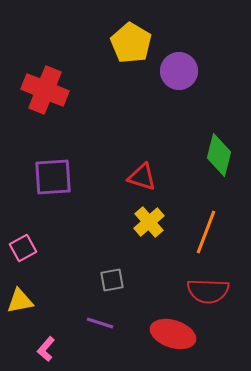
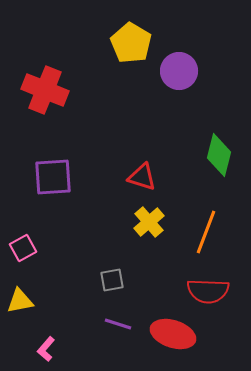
purple line: moved 18 px right, 1 px down
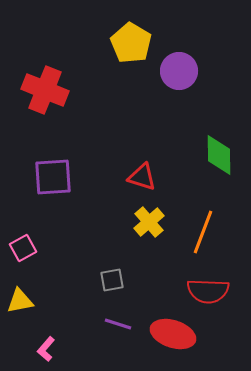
green diamond: rotated 15 degrees counterclockwise
orange line: moved 3 px left
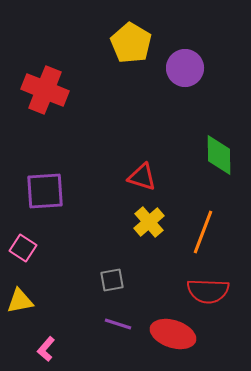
purple circle: moved 6 px right, 3 px up
purple square: moved 8 px left, 14 px down
pink square: rotated 28 degrees counterclockwise
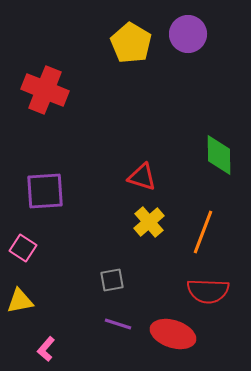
purple circle: moved 3 px right, 34 px up
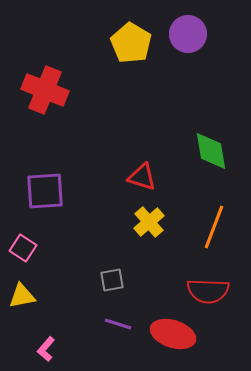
green diamond: moved 8 px left, 4 px up; rotated 9 degrees counterclockwise
orange line: moved 11 px right, 5 px up
yellow triangle: moved 2 px right, 5 px up
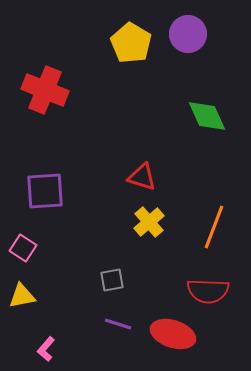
green diamond: moved 4 px left, 35 px up; rotated 15 degrees counterclockwise
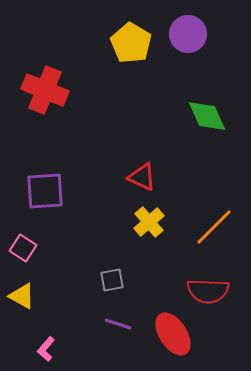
red triangle: rotated 8 degrees clockwise
orange line: rotated 24 degrees clockwise
yellow triangle: rotated 40 degrees clockwise
red ellipse: rotated 39 degrees clockwise
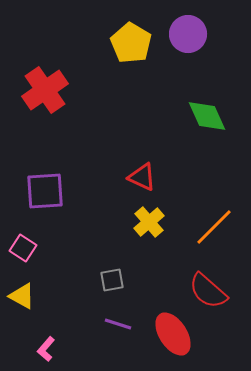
red cross: rotated 33 degrees clockwise
red semicircle: rotated 39 degrees clockwise
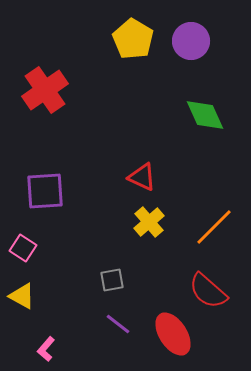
purple circle: moved 3 px right, 7 px down
yellow pentagon: moved 2 px right, 4 px up
green diamond: moved 2 px left, 1 px up
purple line: rotated 20 degrees clockwise
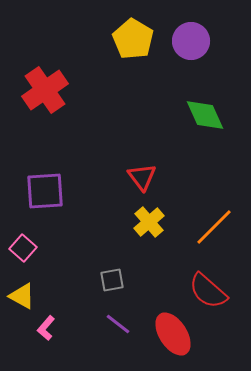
red triangle: rotated 28 degrees clockwise
pink square: rotated 8 degrees clockwise
pink L-shape: moved 21 px up
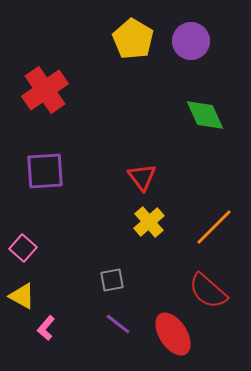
purple square: moved 20 px up
